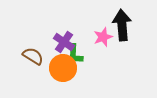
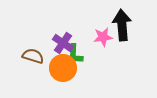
pink star: rotated 12 degrees clockwise
purple cross: moved 1 px left, 1 px down
brown semicircle: rotated 15 degrees counterclockwise
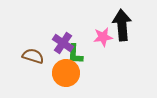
orange circle: moved 3 px right, 5 px down
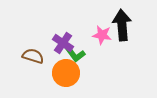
pink star: moved 1 px left, 2 px up; rotated 18 degrees clockwise
green L-shape: rotated 40 degrees counterclockwise
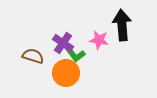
pink star: moved 3 px left, 5 px down
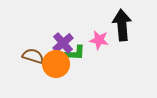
purple cross: rotated 15 degrees clockwise
green L-shape: moved 1 px up; rotated 50 degrees counterclockwise
orange circle: moved 10 px left, 9 px up
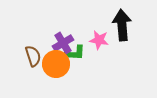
purple cross: rotated 10 degrees clockwise
brown semicircle: rotated 55 degrees clockwise
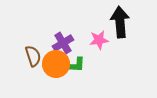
black arrow: moved 2 px left, 3 px up
pink star: rotated 18 degrees counterclockwise
green L-shape: moved 12 px down
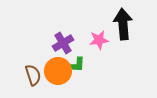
black arrow: moved 3 px right, 2 px down
brown semicircle: moved 19 px down
orange circle: moved 2 px right, 7 px down
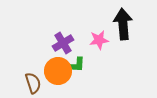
brown semicircle: moved 8 px down
